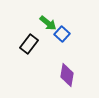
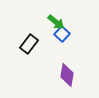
green arrow: moved 8 px right, 1 px up
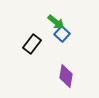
black rectangle: moved 3 px right
purple diamond: moved 1 px left, 1 px down
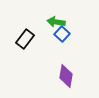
green arrow: rotated 150 degrees clockwise
black rectangle: moved 7 px left, 5 px up
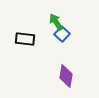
green arrow: rotated 48 degrees clockwise
black rectangle: rotated 60 degrees clockwise
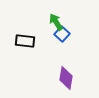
black rectangle: moved 2 px down
purple diamond: moved 2 px down
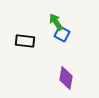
blue square: rotated 14 degrees counterclockwise
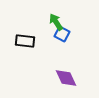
purple diamond: rotated 35 degrees counterclockwise
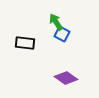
black rectangle: moved 2 px down
purple diamond: rotated 30 degrees counterclockwise
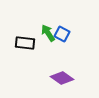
green arrow: moved 8 px left, 11 px down
purple diamond: moved 4 px left
